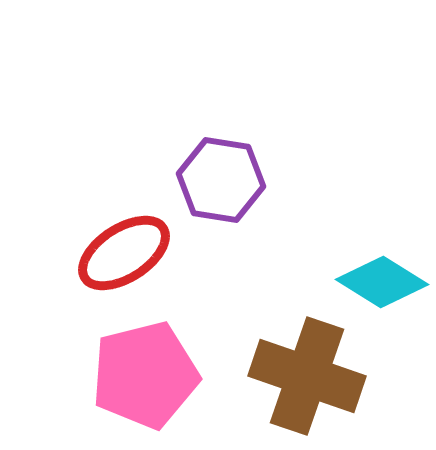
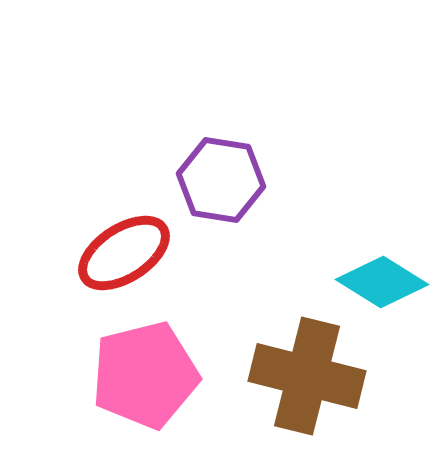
brown cross: rotated 5 degrees counterclockwise
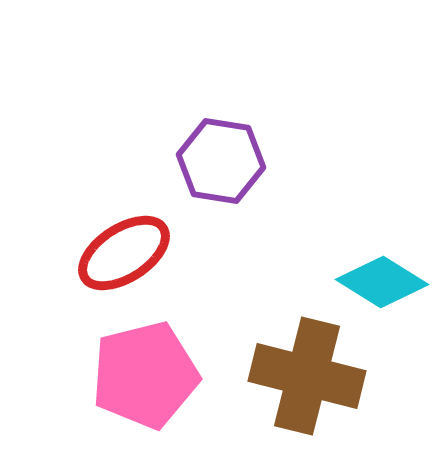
purple hexagon: moved 19 px up
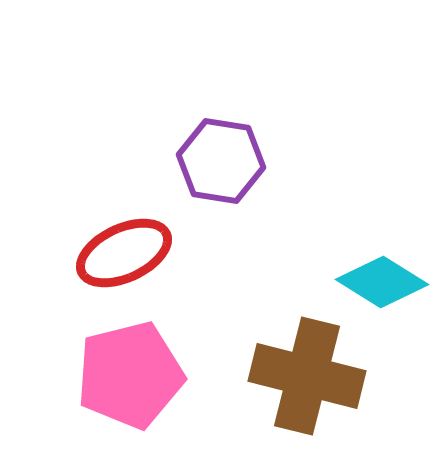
red ellipse: rotated 8 degrees clockwise
pink pentagon: moved 15 px left
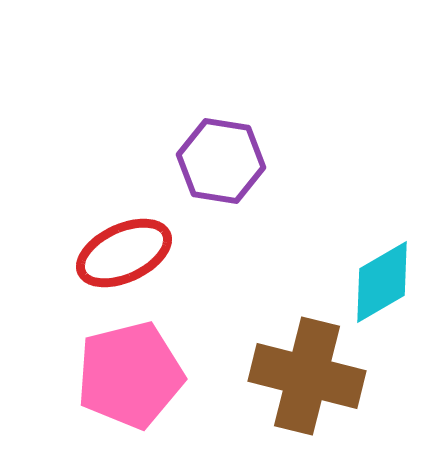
cyan diamond: rotated 62 degrees counterclockwise
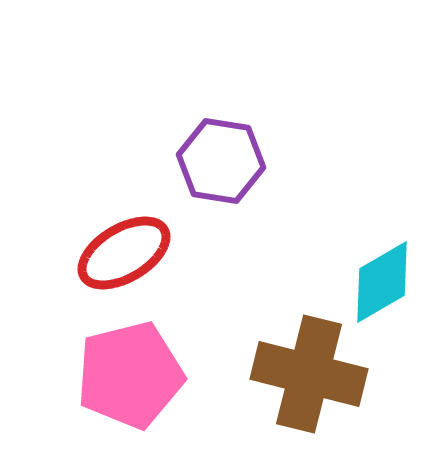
red ellipse: rotated 6 degrees counterclockwise
brown cross: moved 2 px right, 2 px up
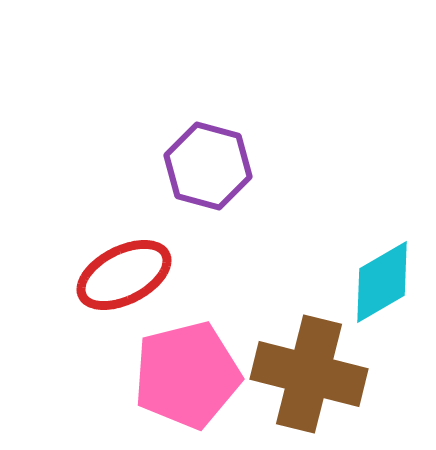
purple hexagon: moved 13 px left, 5 px down; rotated 6 degrees clockwise
red ellipse: moved 22 px down; rotated 4 degrees clockwise
pink pentagon: moved 57 px right
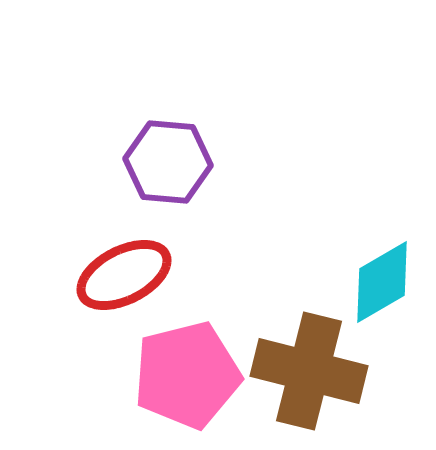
purple hexagon: moved 40 px left, 4 px up; rotated 10 degrees counterclockwise
brown cross: moved 3 px up
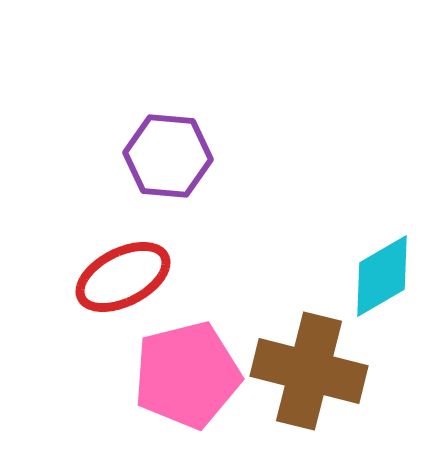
purple hexagon: moved 6 px up
red ellipse: moved 1 px left, 2 px down
cyan diamond: moved 6 px up
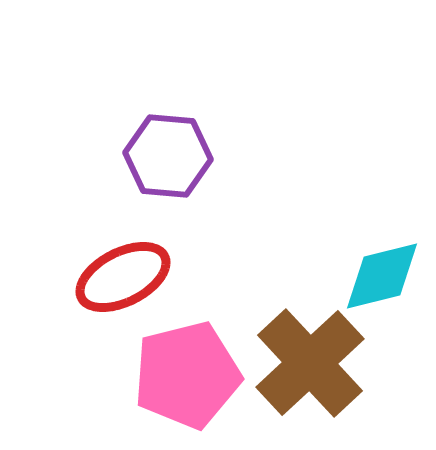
cyan diamond: rotated 16 degrees clockwise
brown cross: moved 1 px right, 8 px up; rotated 33 degrees clockwise
